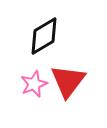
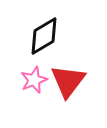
pink star: moved 4 px up
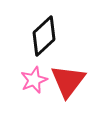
black diamond: rotated 12 degrees counterclockwise
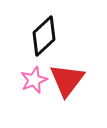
red triangle: moved 1 px left, 1 px up
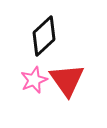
red triangle: rotated 12 degrees counterclockwise
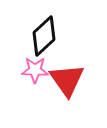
pink star: moved 1 px right, 10 px up; rotated 24 degrees clockwise
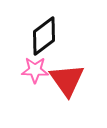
black diamond: rotated 6 degrees clockwise
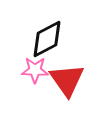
black diamond: moved 3 px right, 3 px down; rotated 9 degrees clockwise
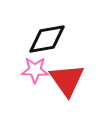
black diamond: rotated 18 degrees clockwise
